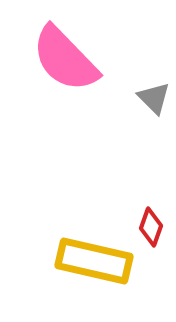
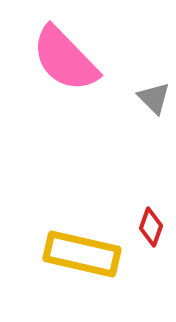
yellow rectangle: moved 12 px left, 7 px up
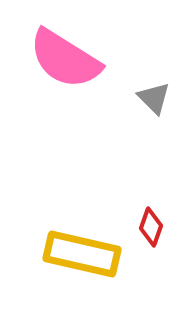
pink semicircle: rotated 14 degrees counterclockwise
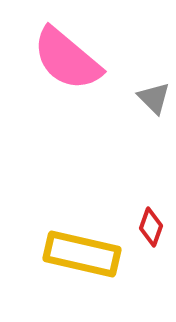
pink semicircle: moved 2 px right; rotated 8 degrees clockwise
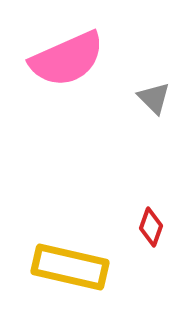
pink semicircle: rotated 64 degrees counterclockwise
yellow rectangle: moved 12 px left, 13 px down
